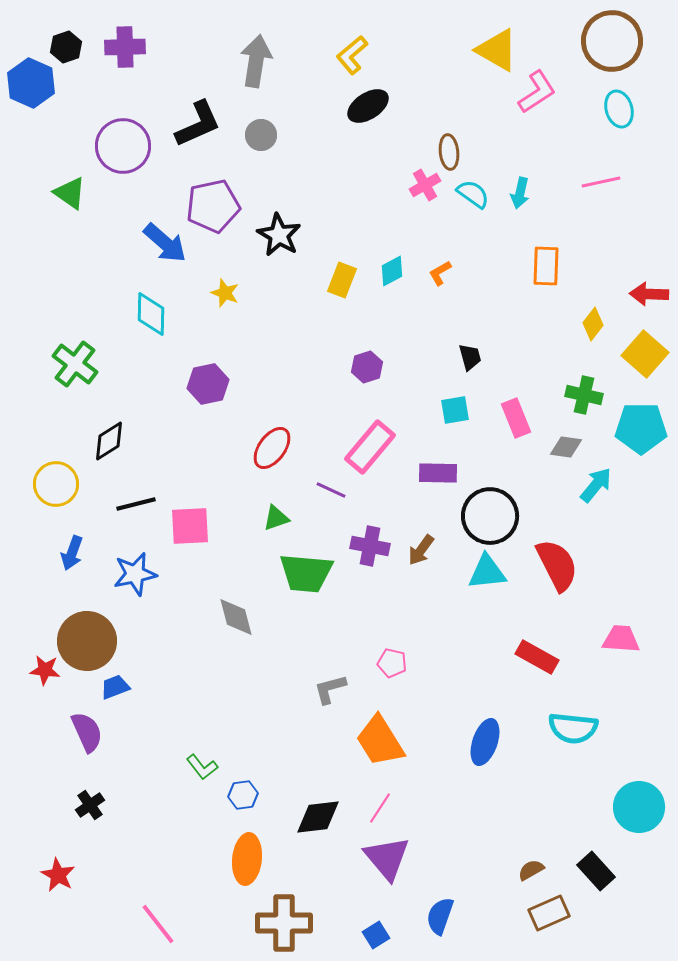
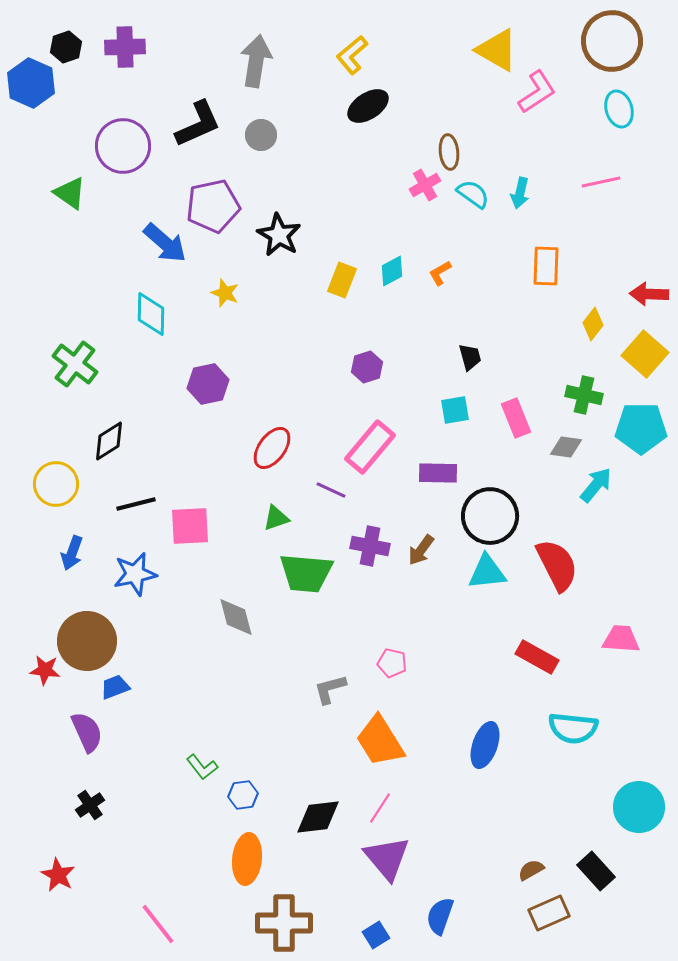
blue ellipse at (485, 742): moved 3 px down
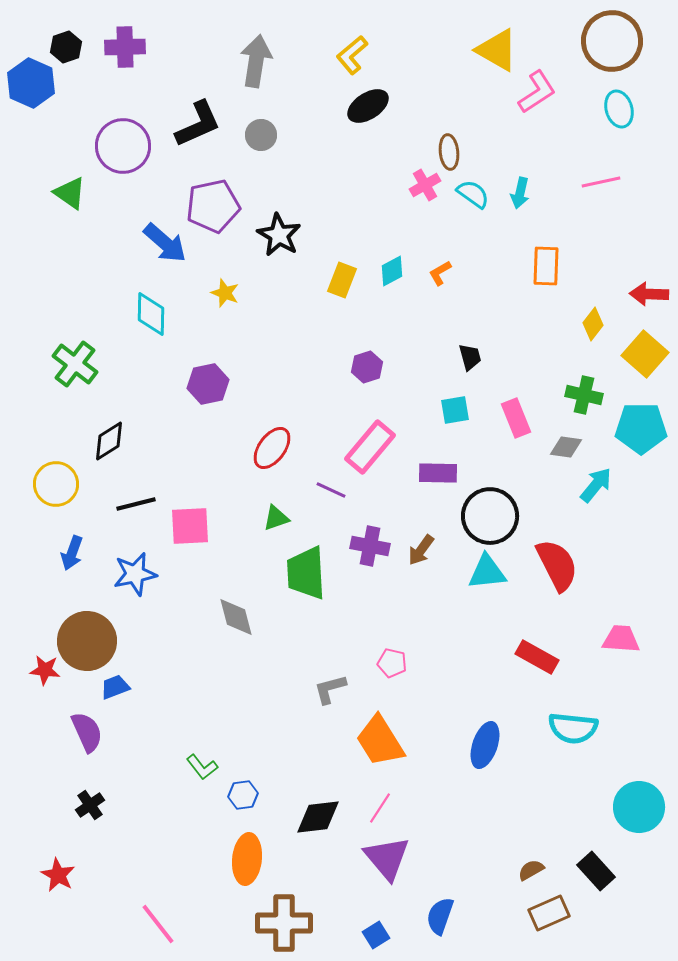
green trapezoid at (306, 573): rotated 82 degrees clockwise
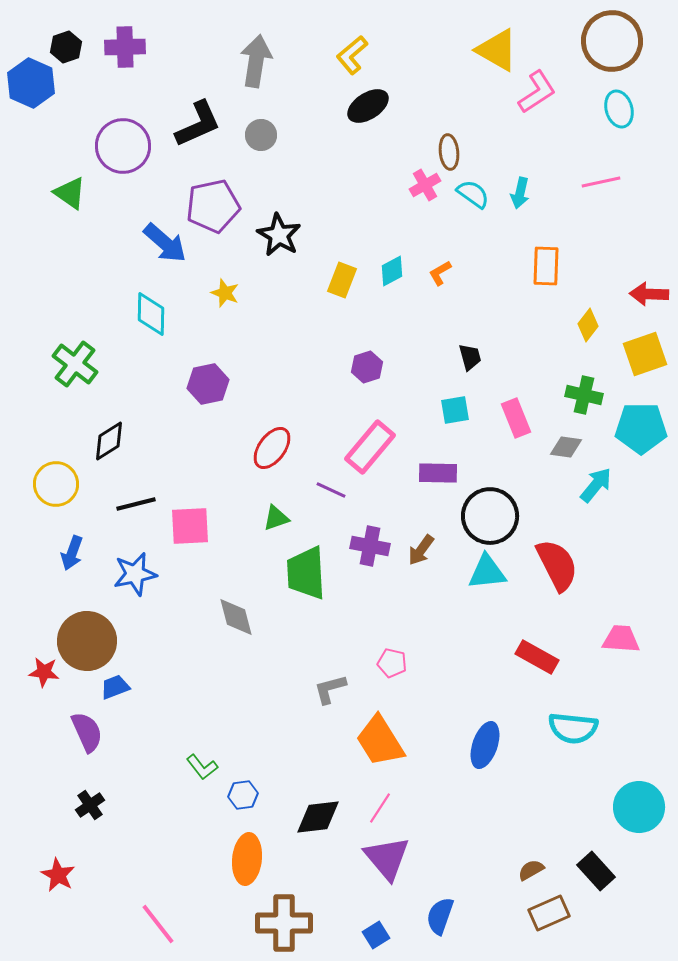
yellow diamond at (593, 324): moved 5 px left, 1 px down
yellow square at (645, 354): rotated 30 degrees clockwise
red star at (45, 670): moved 1 px left, 2 px down
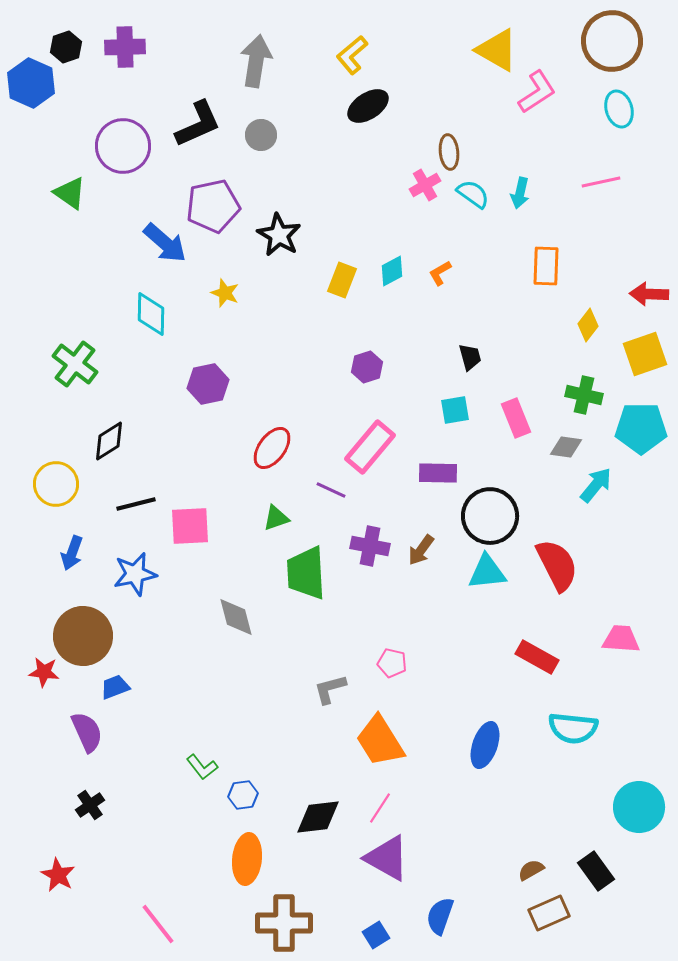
brown circle at (87, 641): moved 4 px left, 5 px up
purple triangle at (387, 858): rotated 21 degrees counterclockwise
black rectangle at (596, 871): rotated 6 degrees clockwise
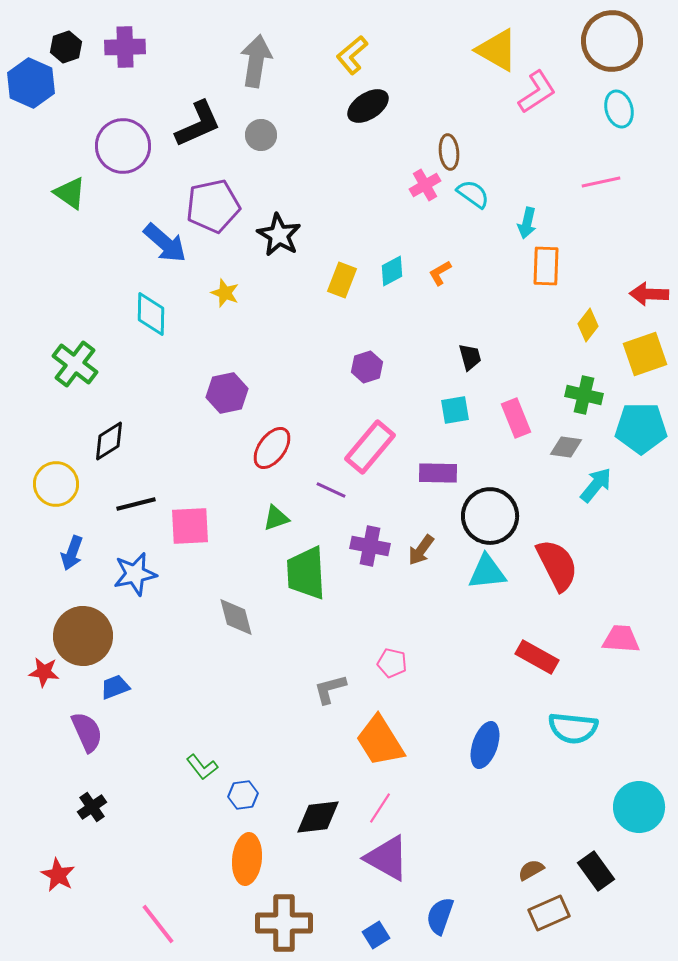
cyan arrow at (520, 193): moved 7 px right, 30 px down
purple hexagon at (208, 384): moved 19 px right, 9 px down
black cross at (90, 805): moved 2 px right, 2 px down
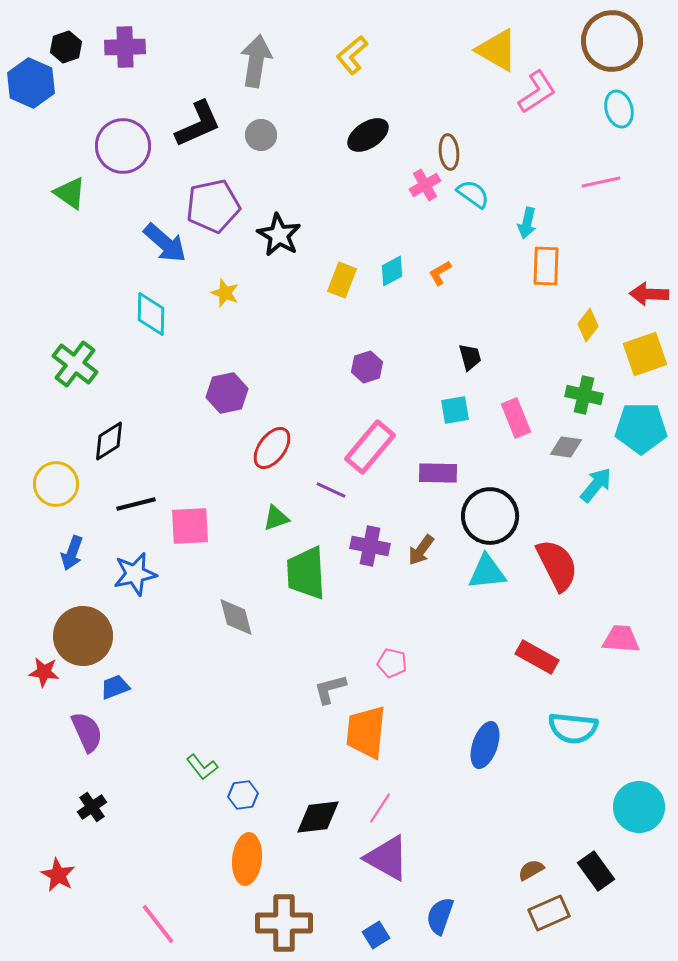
black ellipse at (368, 106): moved 29 px down
orange trapezoid at (380, 741): moved 14 px left, 9 px up; rotated 38 degrees clockwise
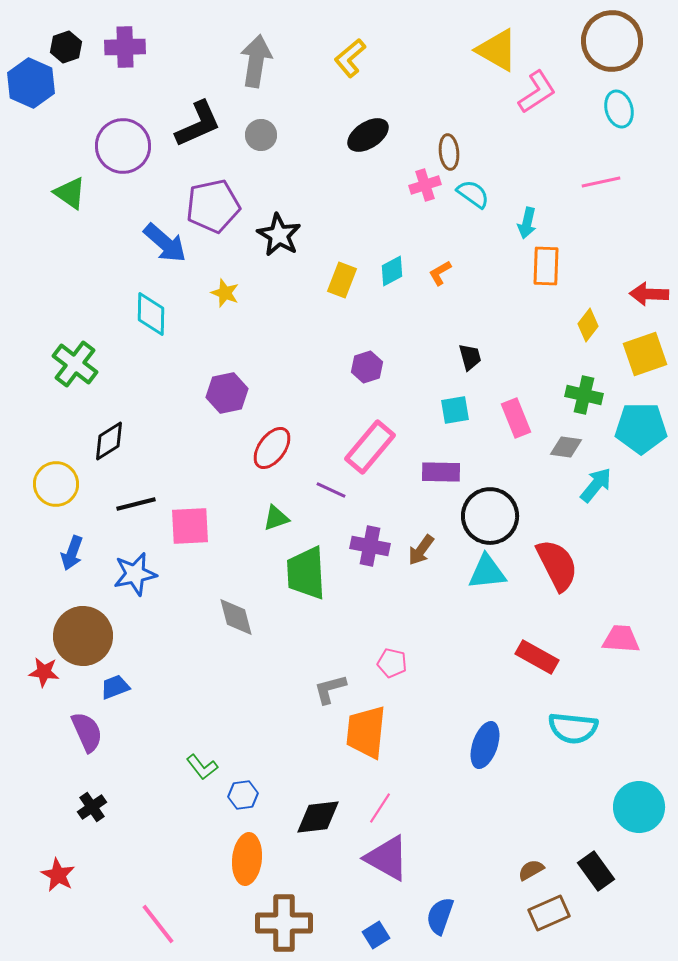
yellow L-shape at (352, 55): moved 2 px left, 3 px down
pink cross at (425, 185): rotated 12 degrees clockwise
purple rectangle at (438, 473): moved 3 px right, 1 px up
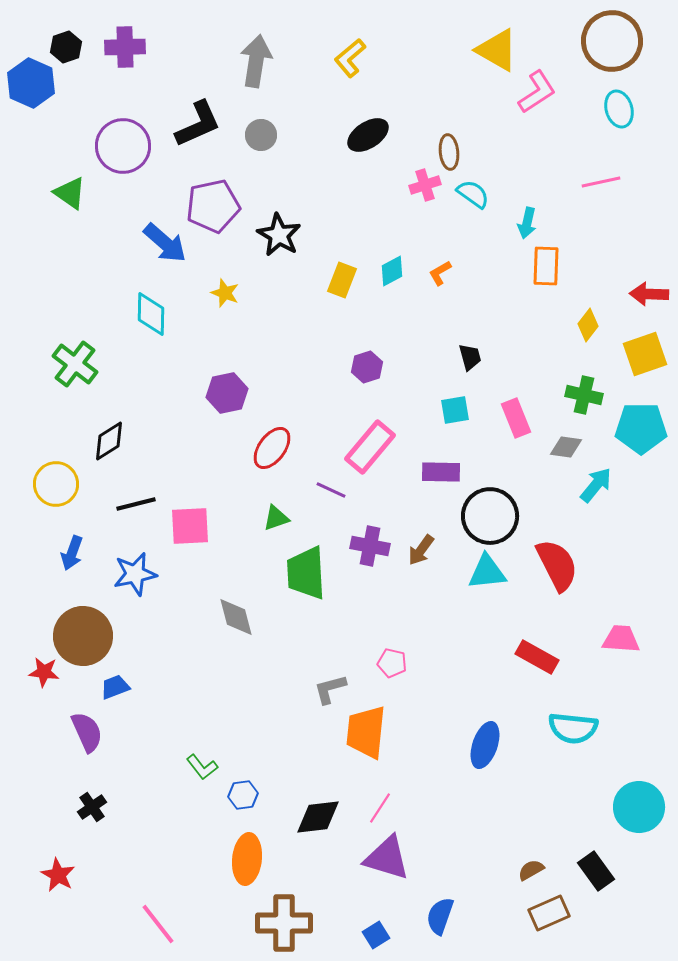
purple triangle at (387, 858): rotated 12 degrees counterclockwise
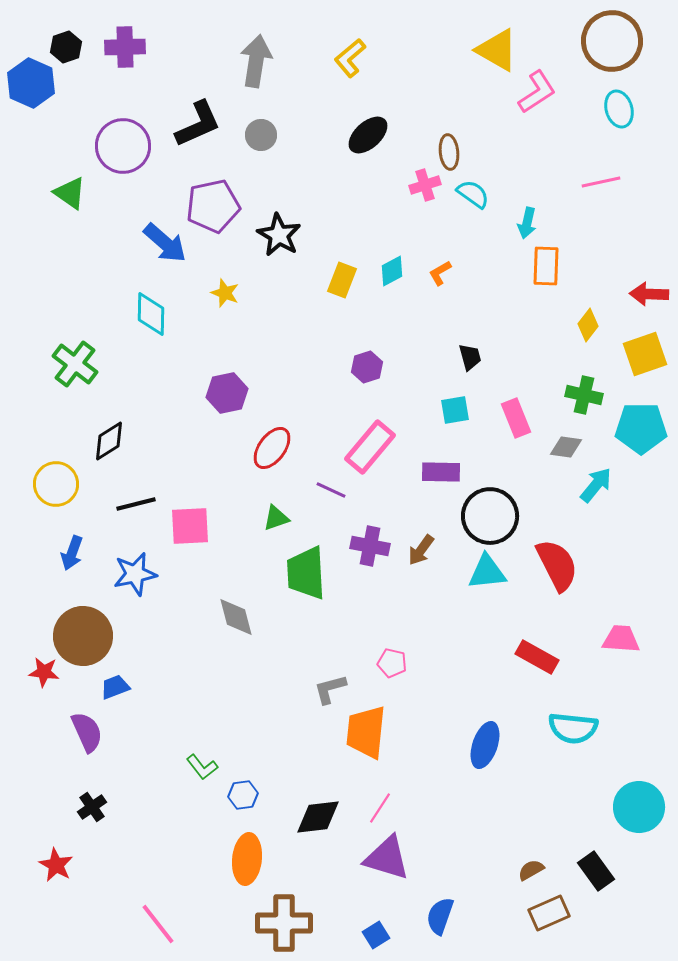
black ellipse at (368, 135): rotated 9 degrees counterclockwise
red star at (58, 875): moved 2 px left, 10 px up
